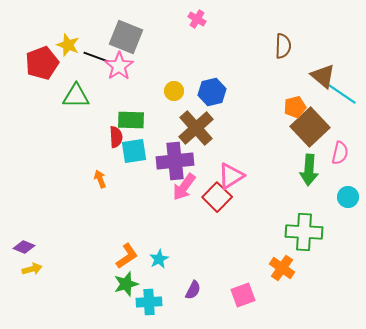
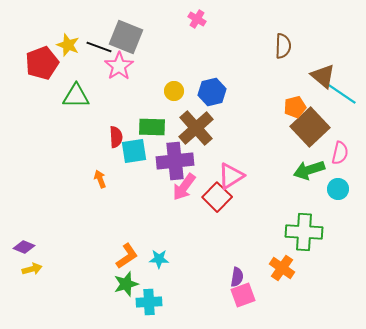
black line: moved 3 px right, 10 px up
green rectangle: moved 21 px right, 7 px down
green arrow: rotated 68 degrees clockwise
cyan circle: moved 10 px left, 8 px up
cyan star: rotated 30 degrees clockwise
purple semicircle: moved 44 px right, 13 px up; rotated 18 degrees counterclockwise
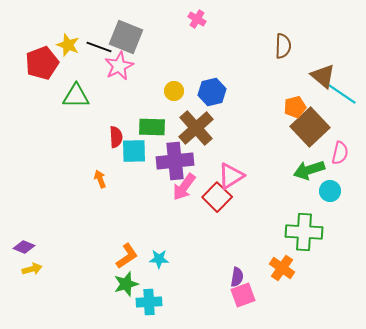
pink star: rotated 8 degrees clockwise
cyan square: rotated 8 degrees clockwise
cyan circle: moved 8 px left, 2 px down
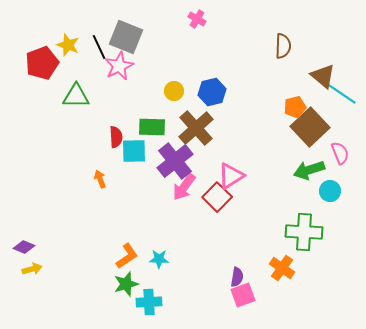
black line: rotated 45 degrees clockwise
pink semicircle: rotated 35 degrees counterclockwise
purple cross: rotated 33 degrees counterclockwise
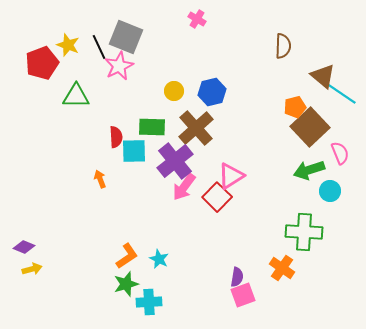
cyan star: rotated 24 degrees clockwise
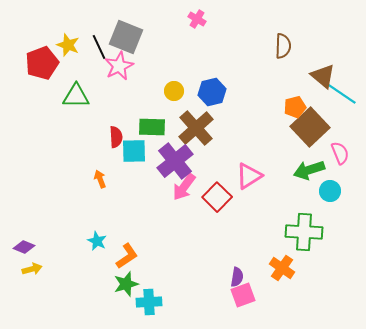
pink triangle: moved 18 px right
cyan star: moved 62 px left, 18 px up
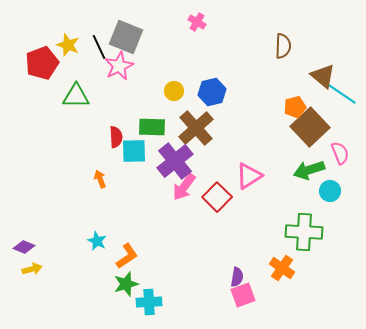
pink cross: moved 3 px down
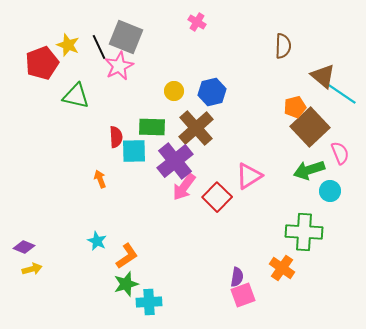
green triangle: rotated 12 degrees clockwise
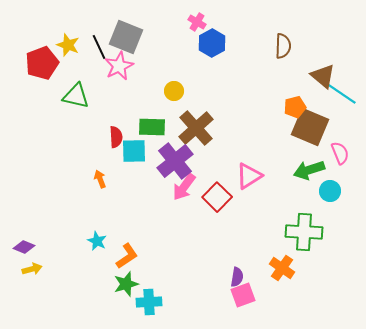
blue hexagon: moved 49 px up; rotated 16 degrees counterclockwise
brown square: rotated 24 degrees counterclockwise
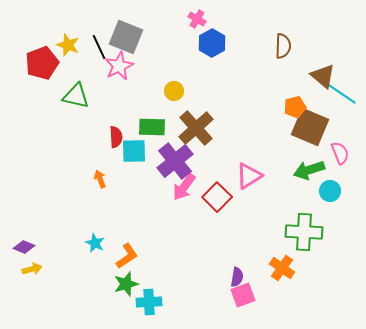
pink cross: moved 3 px up
cyan star: moved 2 px left, 2 px down
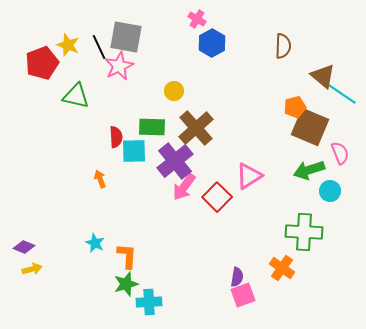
gray square: rotated 12 degrees counterclockwise
orange L-shape: rotated 52 degrees counterclockwise
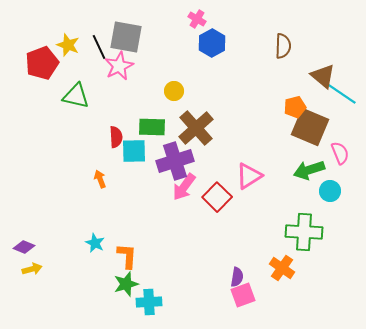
purple cross: rotated 21 degrees clockwise
